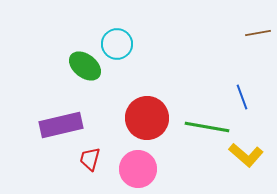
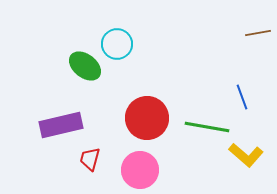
pink circle: moved 2 px right, 1 px down
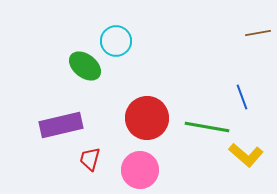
cyan circle: moved 1 px left, 3 px up
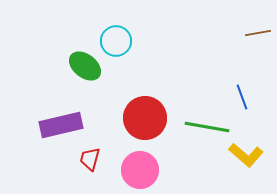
red circle: moved 2 px left
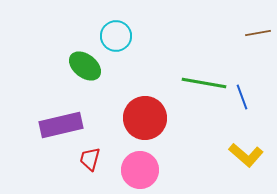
cyan circle: moved 5 px up
green line: moved 3 px left, 44 px up
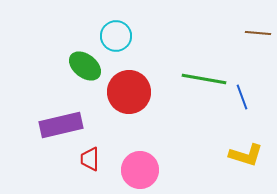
brown line: rotated 15 degrees clockwise
green line: moved 4 px up
red circle: moved 16 px left, 26 px up
yellow L-shape: rotated 24 degrees counterclockwise
red trapezoid: rotated 15 degrees counterclockwise
